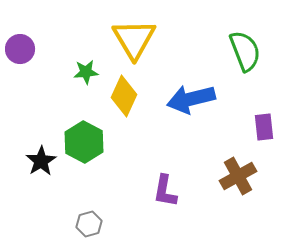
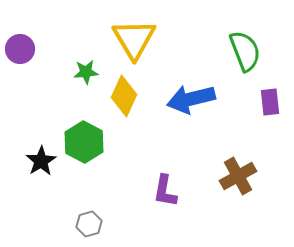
purple rectangle: moved 6 px right, 25 px up
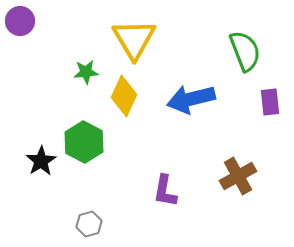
purple circle: moved 28 px up
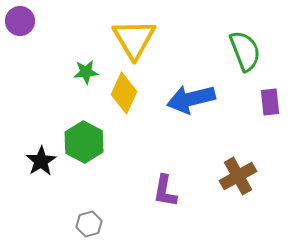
yellow diamond: moved 3 px up
